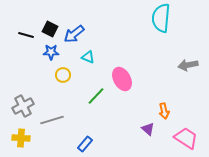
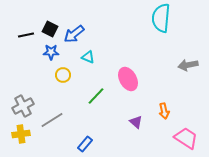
black line: rotated 28 degrees counterclockwise
pink ellipse: moved 6 px right
gray line: rotated 15 degrees counterclockwise
purple triangle: moved 12 px left, 7 px up
yellow cross: moved 4 px up; rotated 12 degrees counterclockwise
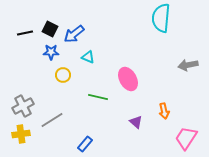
black line: moved 1 px left, 2 px up
green line: moved 2 px right, 1 px down; rotated 60 degrees clockwise
pink trapezoid: rotated 90 degrees counterclockwise
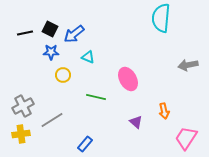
green line: moved 2 px left
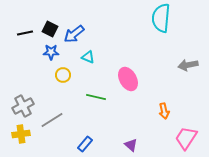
purple triangle: moved 5 px left, 23 px down
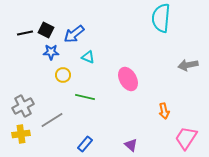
black square: moved 4 px left, 1 px down
green line: moved 11 px left
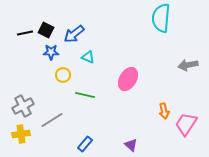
pink ellipse: rotated 60 degrees clockwise
green line: moved 2 px up
pink trapezoid: moved 14 px up
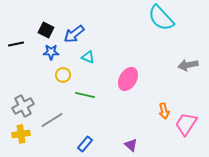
cyan semicircle: rotated 48 degrees counterclockwise
black line: moved 9 px left, 11 px down
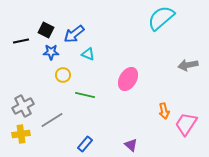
cyan semicircle: rotated 92 degrees clockwise
black line: moved 5 px right, 3 px up
cyan triangle: moved 3 px up
